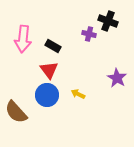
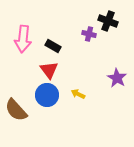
brown semicircle: moved 2 px up
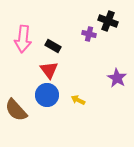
yellow arrow: moved 6 px down
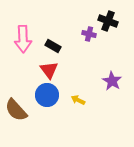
pink arrow: rotated 8 degrees counterclockwise
purple star: moved 5 px left, 3 px down
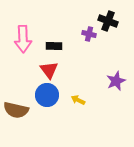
black rectangle: moved 1 px right; rotated 28 degrees counterclockwise
purple star: moved 4 px right; rotated 18 degrees clockwise
brown semicircle: rotated 35 degrees counterclockwise
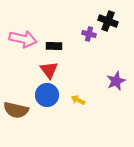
pink arrow: rotated 76 degrees counterclockwise
